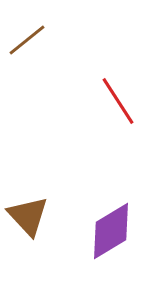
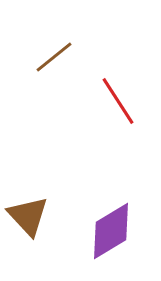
brown line: moved 27 px right, 17 px down
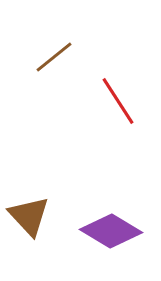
brown triangle: moved 1 px right
purple diamond: rotated 62 degrees clockwise
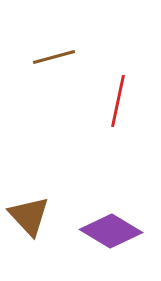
brown line: rotated 24 degrees clockwise
red line: rotated 45 degrees clockwise
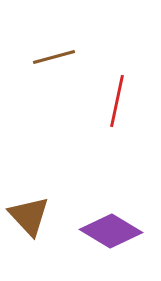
red line: moved 1 px left
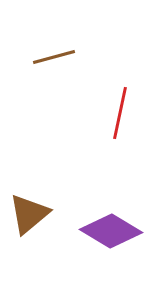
red line: moved 3 px right, 12 px down
brown triangle: moved 2 px up; rotated 33 degrees clockwise
